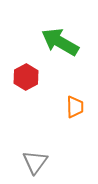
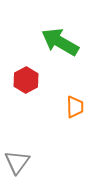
red hexagon: moved 3 px down
gray triangle: moved 18 px left
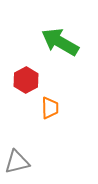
orange trapezoid: moved 25 px left, 1 px down
gray triangle: rotated 40 degrees clockwise
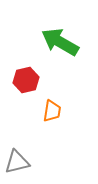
red hexagon: rotated 15 degrees clockwise
orange trapezoid: moved 2 px right, 3 px down; rotated 10 degrees clockwise
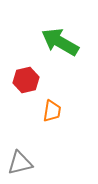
gray triangle: moved 3 px right, 1 px down
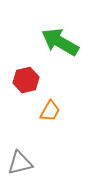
orange trapezoid: moved 2 px left; rotated 20 degrees clockwise
